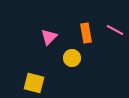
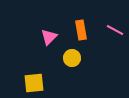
orange rectangle: moved 5 px left, 3 px up
yellow square: rotated 20 degrees counterclockwise
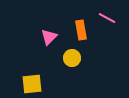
pink line: moved 8 px left, 12 px up
yellow square: moved 2 px left, 1 px down
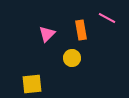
pink triangle: moved 2 px left, 3 px up
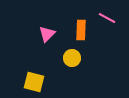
orange rectangle: rotated 12 degrees clockwise
yellow square: moved 2 px right, 2 px up; rotated 20 degrees clockwise
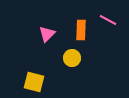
pink line: moved 1 px right, 2 px down
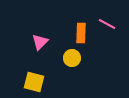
pink line: moved 1 px left, 4 px down
orange rectangle: moved 3 px down
pink triangle: moved 7 px left, 8 px down
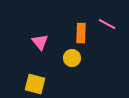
pink triangle: rotated 24 degrees counterclockwise
yellow square: moved 1 px right, 2 px down
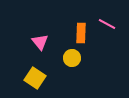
yellow square: moved 6 px up; rotated 20 degrees clockwise
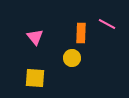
pink triangle: moved 5 px left, 5 px up
yellow square: rotated 30 degrees counterclockwise
